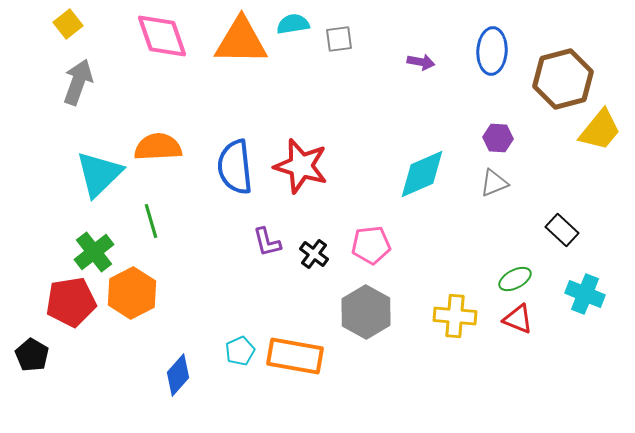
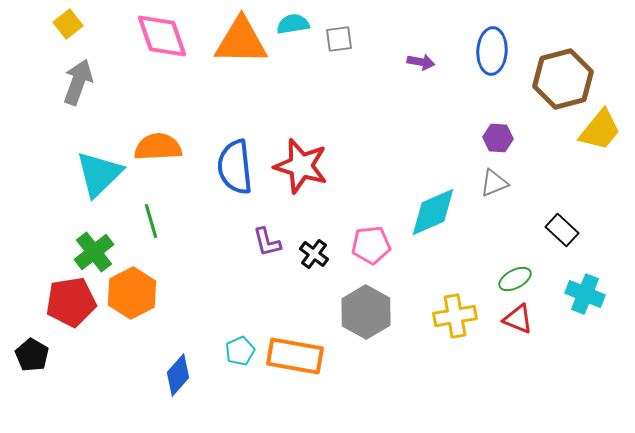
cyan diamond: moved 11 px right, 38 px down
yellow cross: rotated 15 degrees counterclockwise
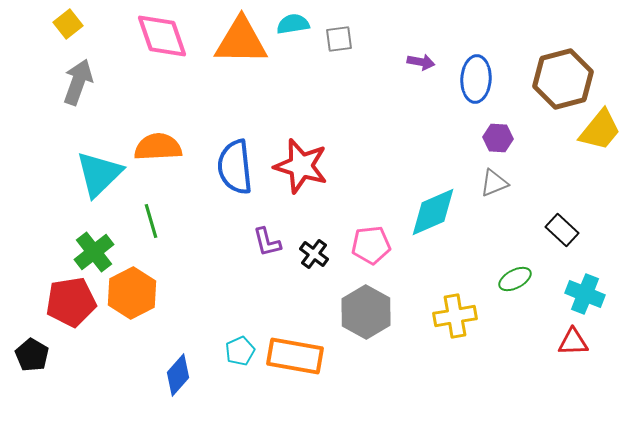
blue ellipse: moved 16 px left, 28 px down
red triangle: moved 55 px right, 23 px down; rotated 24 degrees counterclockwise
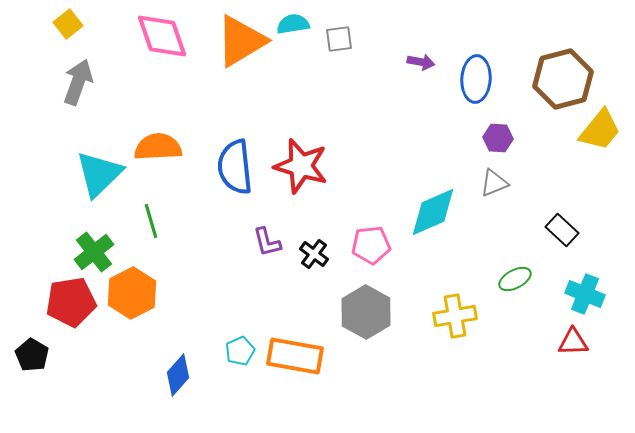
orange triangle: rotated 32 degrees counterclockwise
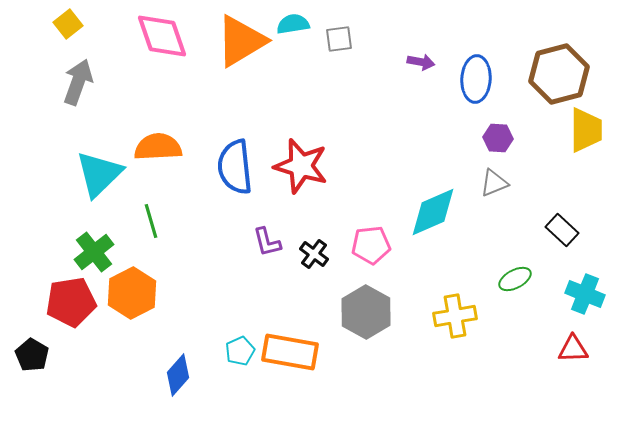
brown hexagon: moved 4 px left, 5 px up
yellow trapezoid: moved 14 px left; rotated 39 degrees counterclockwise
red triangle: moved 7 px down
orange rectangle: moved 5 px left, 4 px up
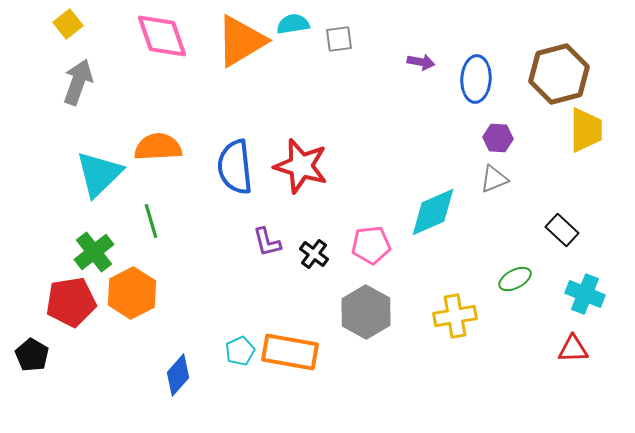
gray triangle: moved 4 px up
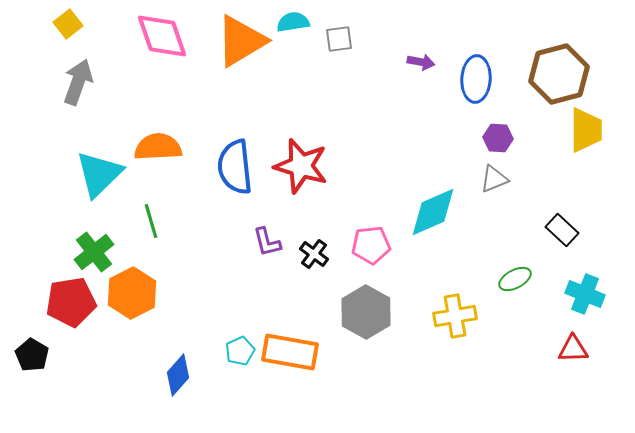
cyan semicircle: moved 2 px up
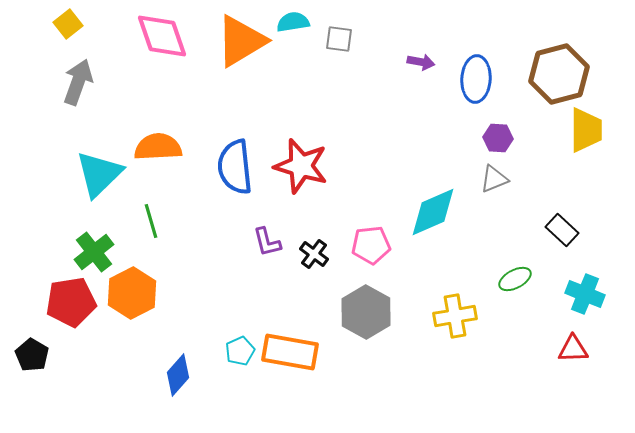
gray square: rotated 16 degrees clockwise
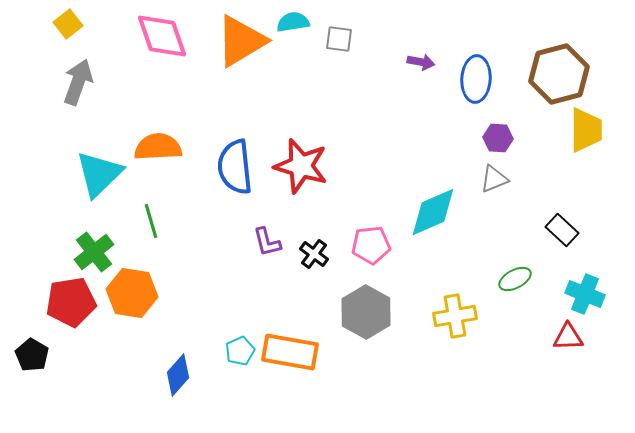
orange hexagon: rotated 24 degrees counterclockwise
red triangle: moved 5 px left, 12 px up
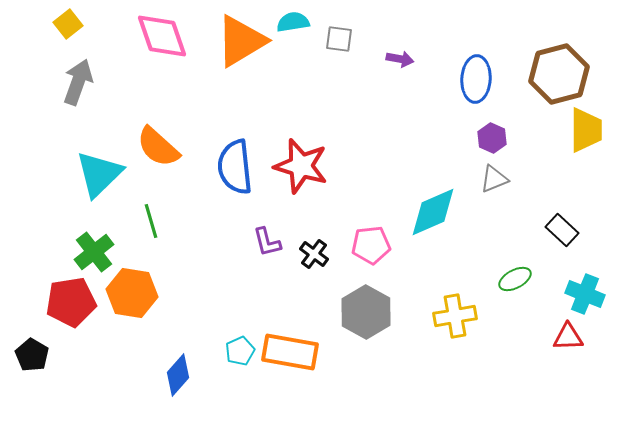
purple arrow: moved 21 px left, 3 px up
purple hexagon: moved 6 px left; rotated 20 degrees clockwise
orange semicircle: rotated 135 degrees counterclockwise
